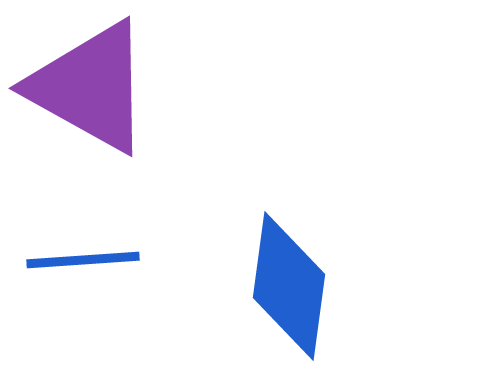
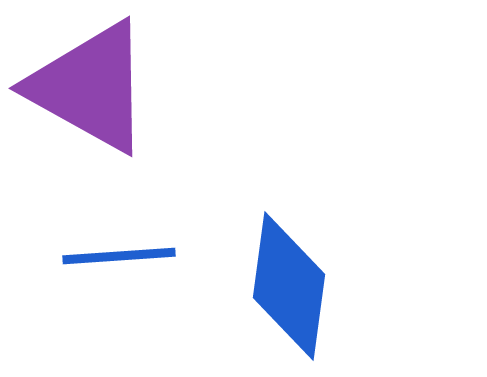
blue line: moved 36 px right, 4 px up
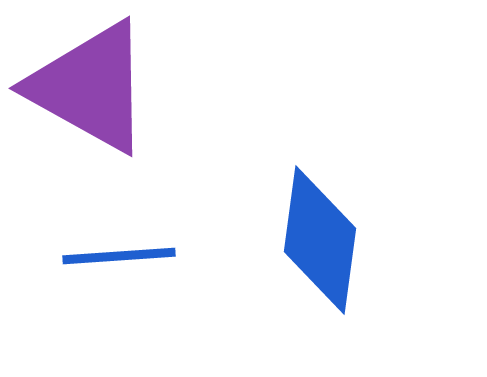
blue diamond: moved 31 px right, 46 px up
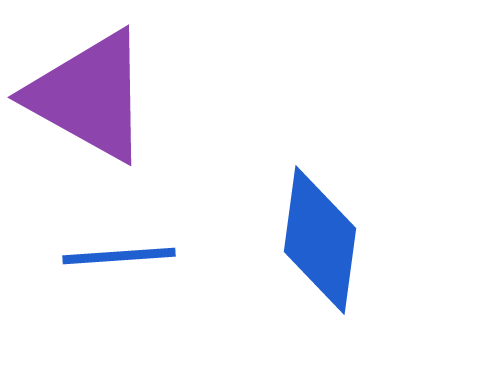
purple triangle: moved 1 px left, 9 px down
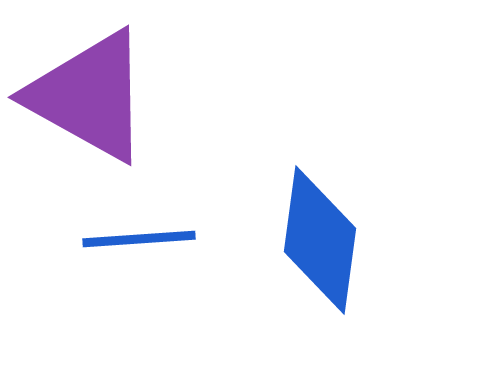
blue line: moved 20 px right, 17 px up
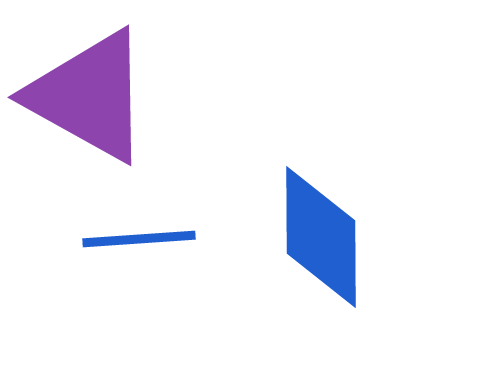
blue diamond: moved 1 px right, 3 px up; rotated 8 degrees counterclockwise
